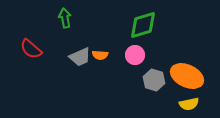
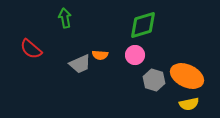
gray trapezoid: moved 7 px down
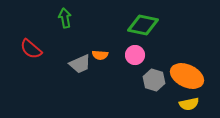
green diamond: rotated 28 degrees clockwise
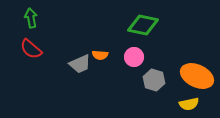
green arrow: moved 34 px left
pink circle: moved 1 px left, 2 px down
orange ellipse: moved 10 px right
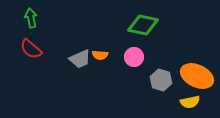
gray trapezoid: moved 5 px up
gray hexagon: moved 7 px right
yellow semicircle: moved 1 px right, 2 px up
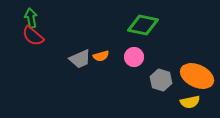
red semicircle: moved 2 px right, 13 px up
orange semicircle: moved 1 px right, 1 px down; rotated 21 degrees counterclockwise
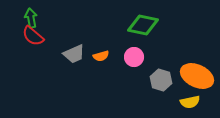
gray trapezoid: moved 6 px left, 5 px up
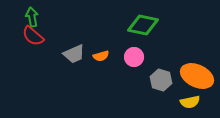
green arrow: moved 1 px right, 1 px up
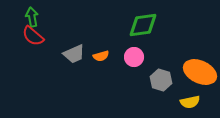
green diamond: rotated 20 degrees counterclockwise
orange ellipse: moved 3 px right, 4 px up
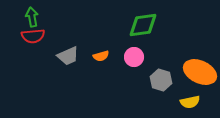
red semicircle: rotated 45 degrees counterclockwise
gray trapezoid: moved 6 px left, 2 px down
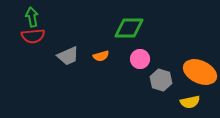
green diamond: moved 14 px left, 3 px down; rotated 8 degrees clockwise
pink circle: moved 6 px right, 2 px down
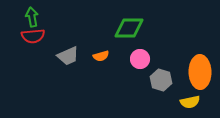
orange ellipse: rotated 64 degrees clockwise
